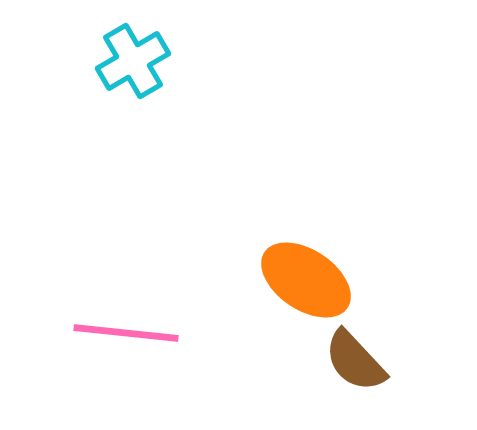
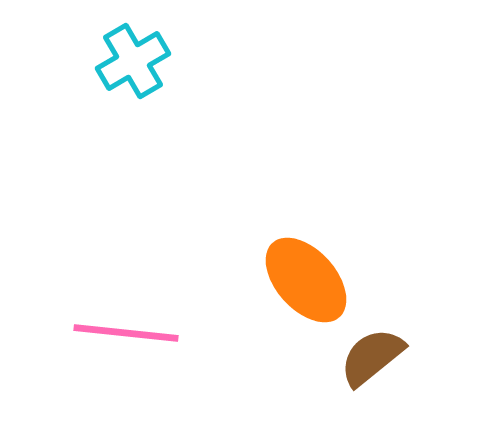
orange ellipse: rotated 14 degrees clockwise
brown semicircle: moved 17 px right, 4 px up; rotated 94 degrees clockwise
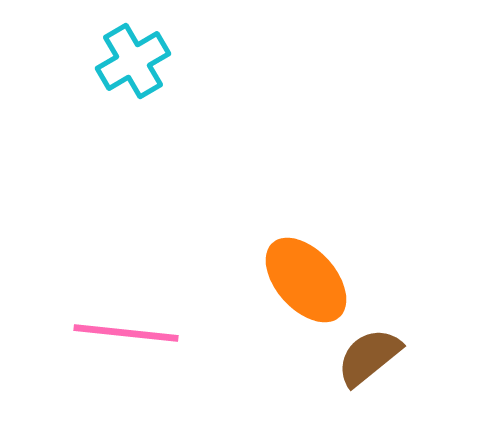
brown semicircle: moved 3 px left
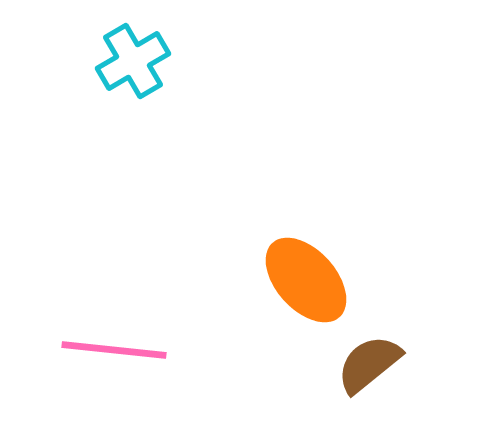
pink line: moved 12 px left, 17 px down
brown semicircle: moved 7 px down
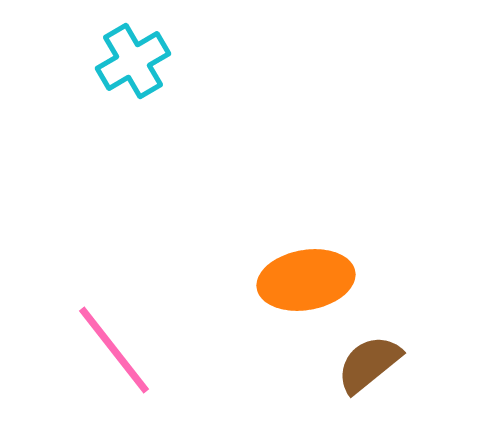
orange ellipse: rotated 58 degrees counterclockwise
pink line: rotated 46 degrees clockwise
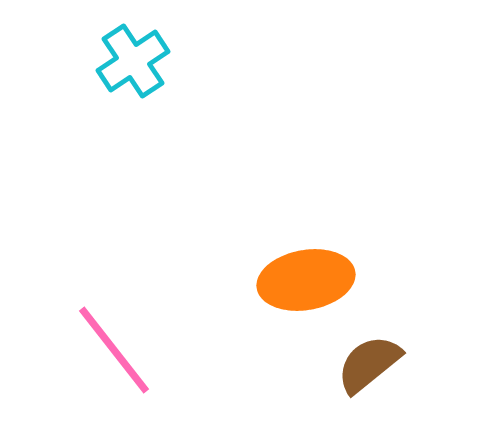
cyan cross: rotated 4 degrees counterclockwise
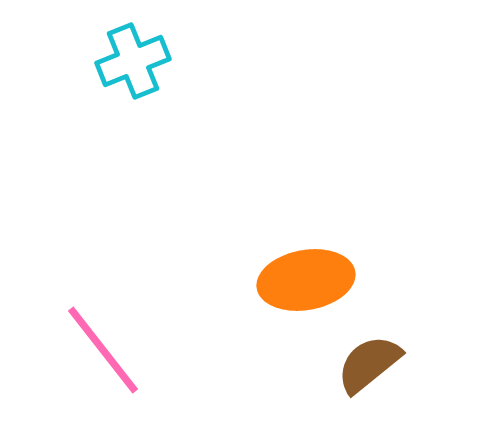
cyan cross: rotated 12 degrees clockwise
pink line: moved 11 px left
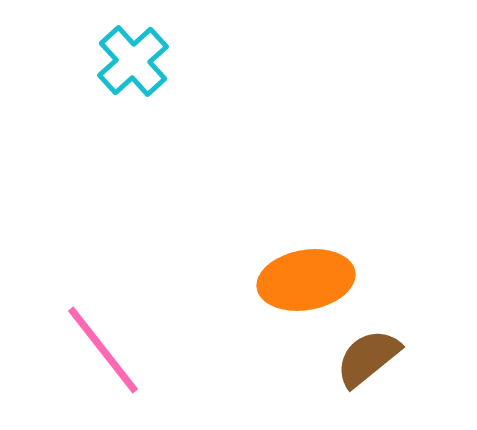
cyan cross: rotated 20 degrees counterclockwise
brown semicircle: moved 1 px left, 6 px up
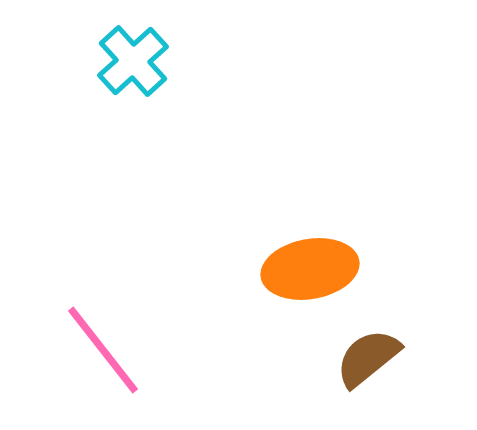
orange ellipse: moved 4 px right, 11 px up
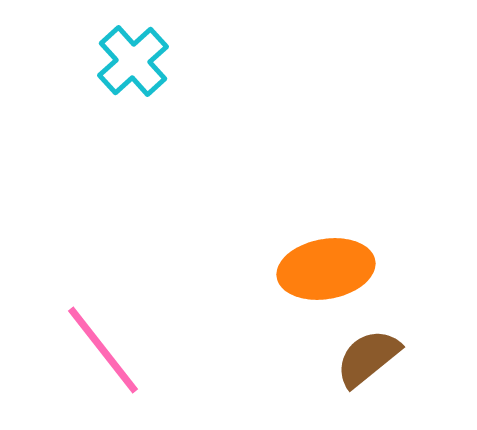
orange ellipse: moved 16 px right
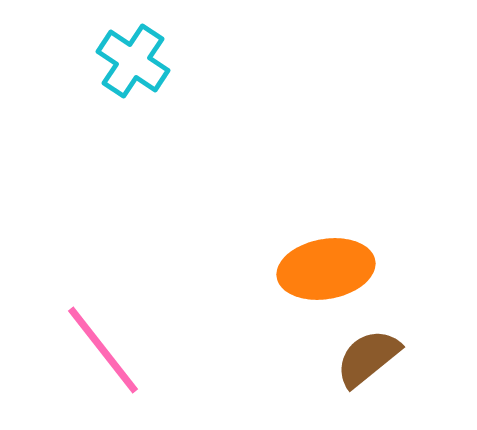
cyan cross: rotated 14 degrees counterclockwise
